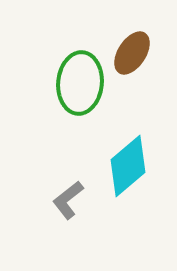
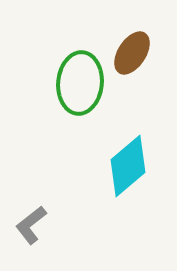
gray L-shape: moved 37 px left, 25 px down
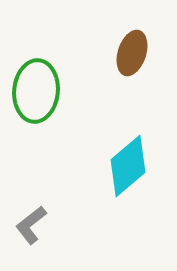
brown ellipse: rotated 15 degrees counterclockwise
green ellipse: moved 44 px left, 8 px down
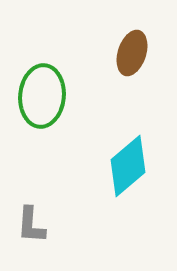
green ellipse: moved 6 px right, 5 px down
gray L-shape: rotated 48 degrees counterclockwise
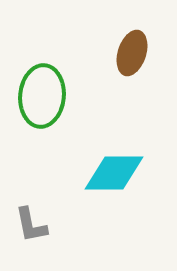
cyan diamond: moved 14 px left, 7 px down; rotated 40 degrees clockwise
gray L-shape: rotated 15 degrees counterclockwise
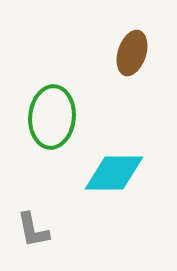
green ellipse: moved 10 px right, 21 px down
gray L-shape: moved 2 px right, 5 px down
